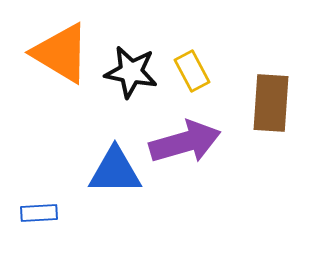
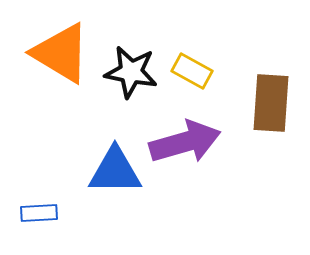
yellow rectangle: rotated 33 degrees counterclockwise
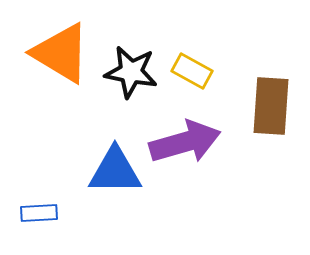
brown rectangle: moved 3 px down
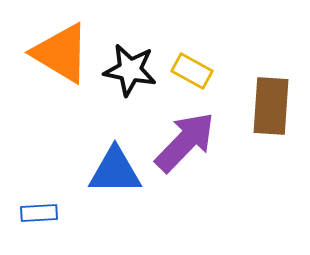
black star: moved 1 px left, 2 px up
purple arrow: rotated 30 degrees counterclockwise
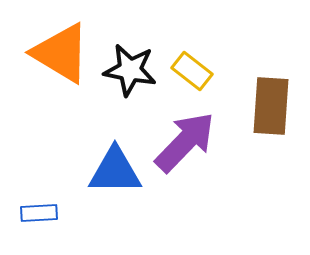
yellow rectangle: rotated 9 degrees clockwise
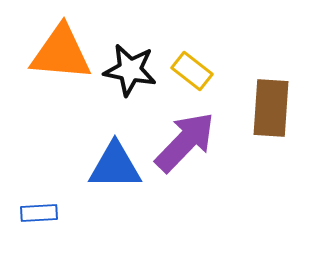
orange triangle: rotated 26 degrees counterclockwise
brown rectangle: moved 2 px down
blue triangle: moved 5 px up
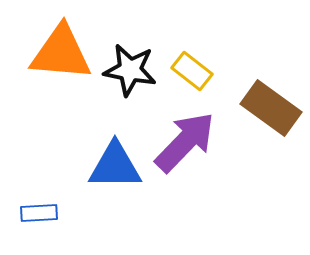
brown rectangle: rotated 58 degrees counterclockwise
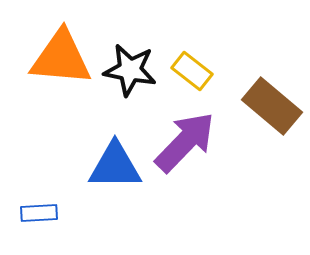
orange triangle: moved 5 px down
brown rectangle: moved 1 px right, 2 px up; rotated 4 degrees clockwise
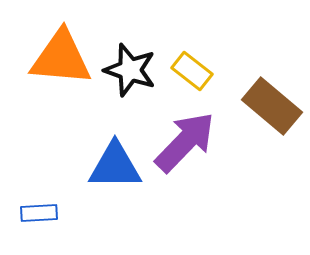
black star: rotated 8 degrees clockwise
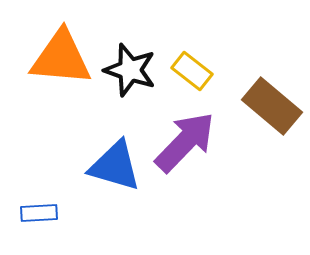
blue triangle: rotated 16 degrees clockwise
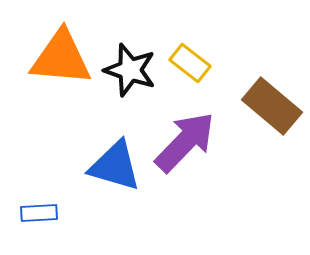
yellow rectangle: moved 2 px left, 8 px up
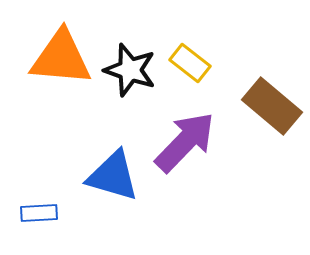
blue triangle: moved 2 px left, 10 px down
